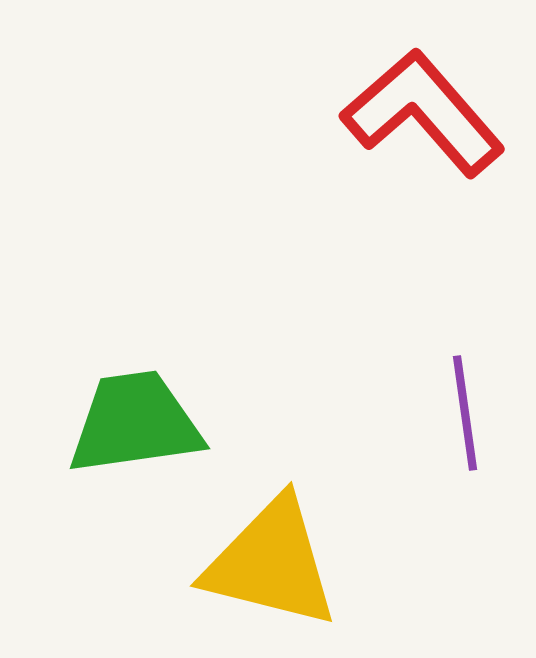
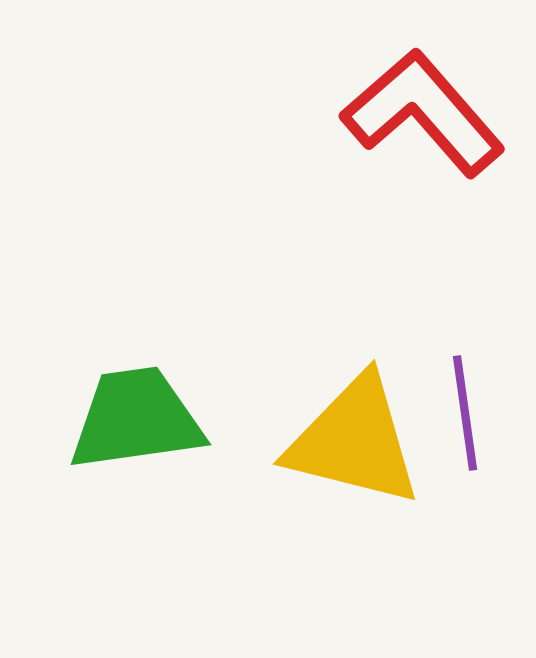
green trapezoid: moved 1 px right, 4 px up
yellow triangle: moved 83 px right, 122 px up
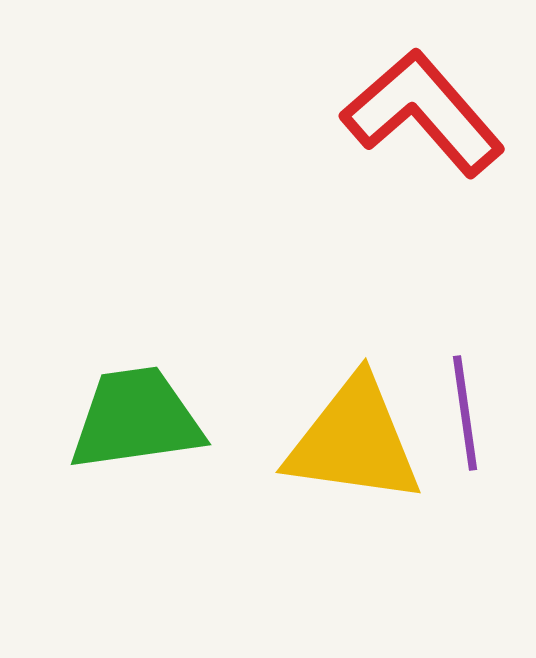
yellow triangle: rotated 6 degrees counterclockwise
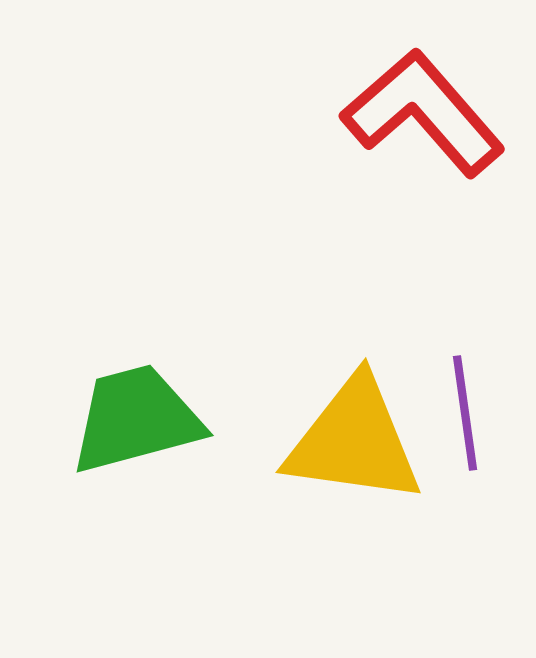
green trapezoid: rotated 7 degrees counterclockwise
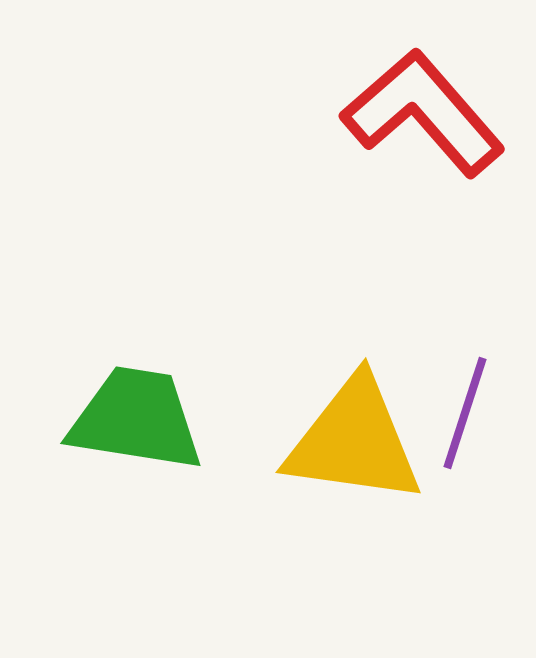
purple line: rotated 26 degrees clockwise
green trapezoid: rotated 24 degrees clockwise
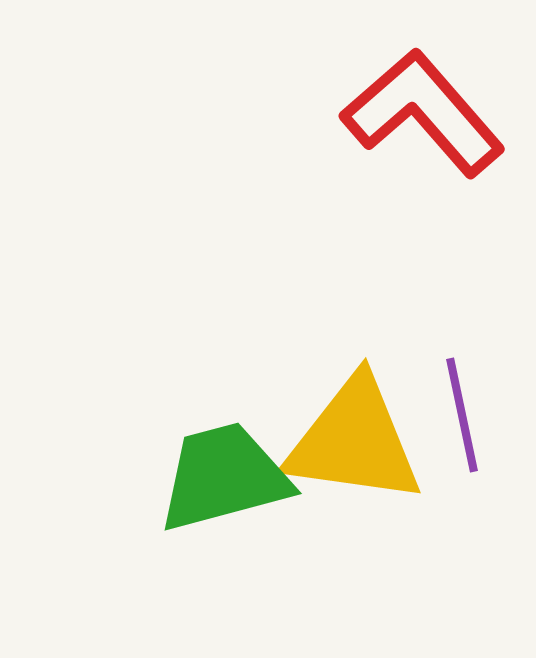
purple line: moved 3 px left, 2 px down; rotated 30 degrees counterclockwise
green trapezoid: moved 88 px right, 58 px down; rotated 24 degrees counterclockwise
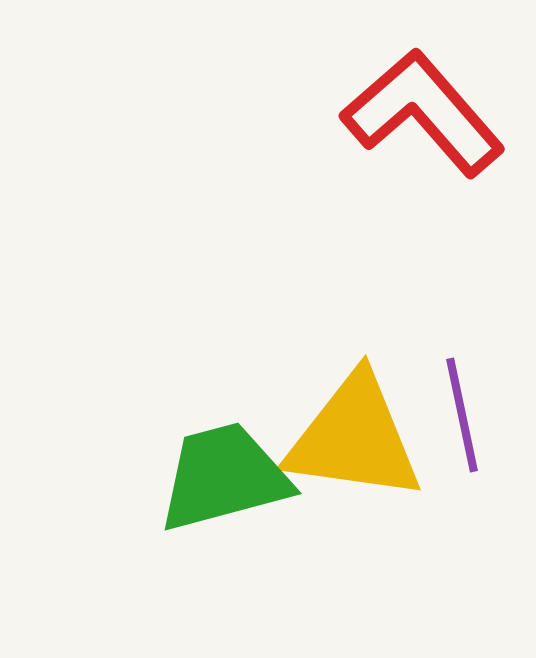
yellow triangle: moved 3 px up
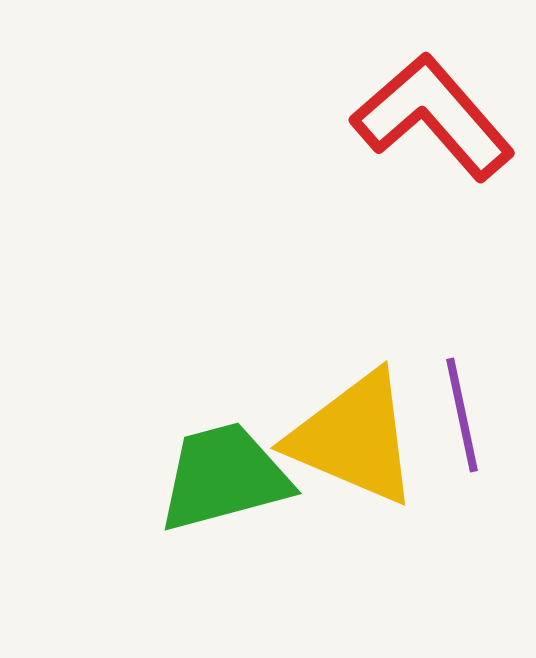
red L-shape: moved 10 px right, 4 px down
yellow triangle: rotated 15 degrees clockwise
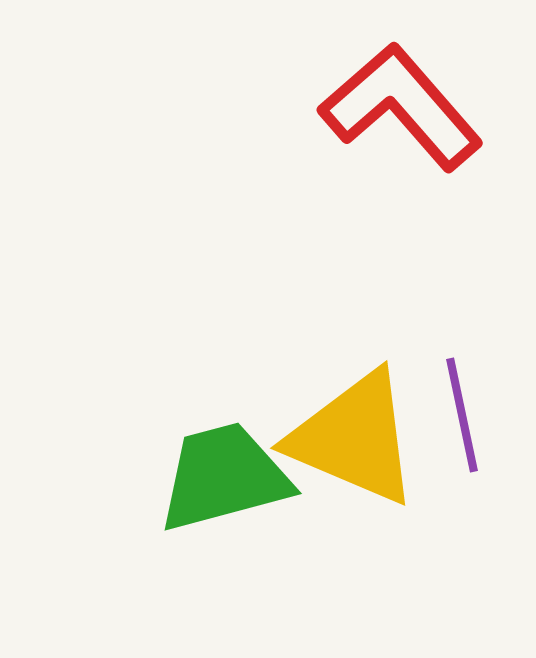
red L-shape: moved 32 px left, 10 px up
